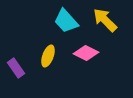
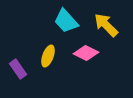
yellow arrow: moved 1 px right, 5 px down
purple rectangle: moved 2 px right, 1 px down
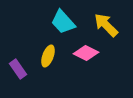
cyan trapezoid: moved 3 px left, 1 px down
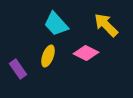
cyan trapezoid: moved 7 px left, 2 px down
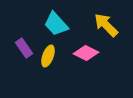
purple rectangle: moved 6 px right, 21 px up
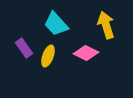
yellow arrow: rotated 28 degrees clockwise
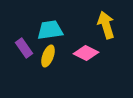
cyan trapezoid: moved 6 px left, 6 px down; rotated 124 degrees clockwise
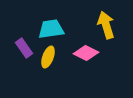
cyan trapezoid: moved 1 px right, 1 px up
yellow ellipse: moved 1 px down
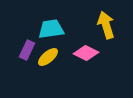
purple rectangle: moved 3 px right, 2 px down; rotated 60 degrees clockwise
yellow ellipse: rotated 30 degrees clockwise
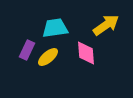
yellow arrow: rotated 72 degrees clockwise
cyan trapezoid: moved 4 px right, 1 px up
pink diamond: rotated 60 degrees clockwise
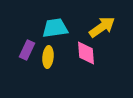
yellow arrow: moved 4 px left, 2 px down
yellow ellipse: rotated 45 degrees counterclockwise
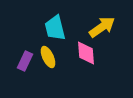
cyan trapezoid: rotated 96 degrees counterclockwise
purple rectangle: moved 2 px left, 11 px down
yellow ellipse: rotated 30 degrees counterclockwise
